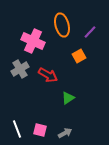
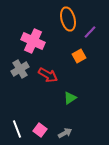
orange ellipse: moved 6 px right, 6 px up
green triangle: moved 2 px right
pink square: rotated 24 degrees clockwise
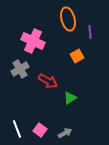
purple line: rotated 48 degrees counterclockwise
orange square: moved 2 px left
red arrow: moved 6 px down
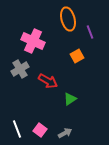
purple line: rotated 16 degrees counterclockwise
green triangle: moved 1 px down
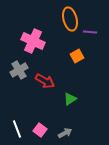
orange ellipse: moved 2 px right
purple line: rotated 64 degrees counterclockwise
gray cross: moved 1 px left, 1 px down
red arrow: moved 3 px left
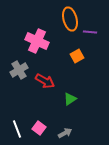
pink cross: moved 4 px right
pink square: moved 1 px left, 2 px up
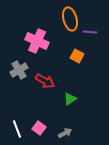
orange square: rotated 32 degrees counterclockwise
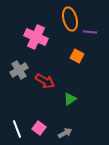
pink cross: moved 1 px left, 4 px up
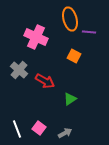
purple line: moved 1 px left
orange square: moved 3 px left
gray cross: rotated 18 degrees counterclockwise
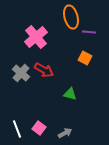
orange ellipse: moved 1 px right, 2 px up
pink cross: rotated 25 degrees clockwise
orange square: moved 11 px right, 2 px down
gray cross: moved 2 px right, 3 px down
red arrow: moved 1 px left, 11 px up
green triangle: moved 5 px up; rotated 48 degrees clockwise
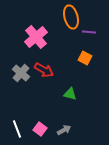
pink square: moved 1 px right, 1 px down
gray arrow: moved 1 px left, 3 px up
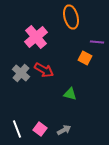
purple line: moved 8 px right, 10 px down
